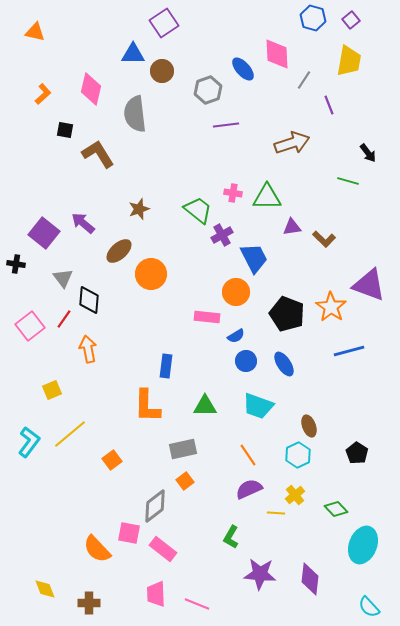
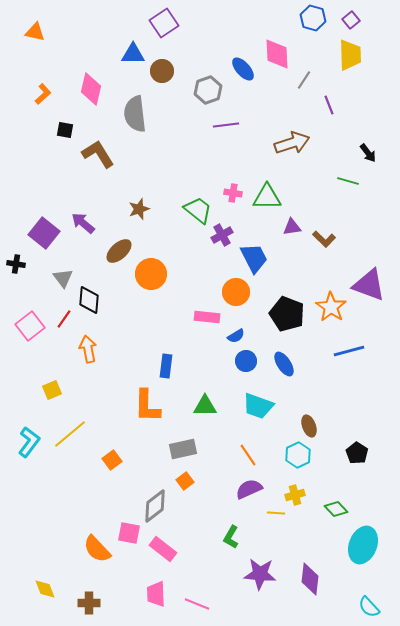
yellow trapezoid at (349, 61): moved 1 px right, 6 px up; rotated 12 degrees counterclockwise
yellow cross at (295, 495): rotated 24 degrees clockwise
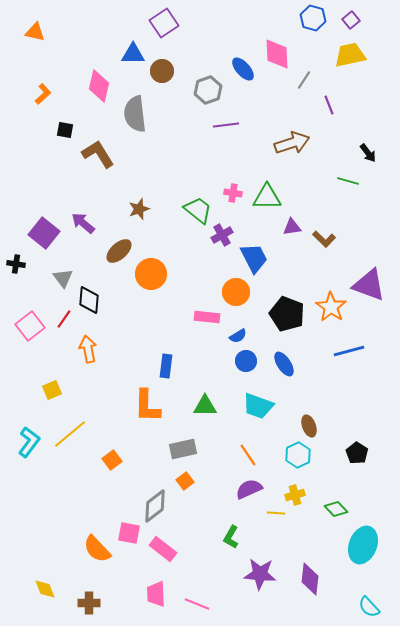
yellow trapezoid at (350, 55): rotated 100 degrees counterclockwise
pink diamond at (91, 89): moved 8 px right, 3 px up
blue semicircle at (236, 336): moved 2 px right
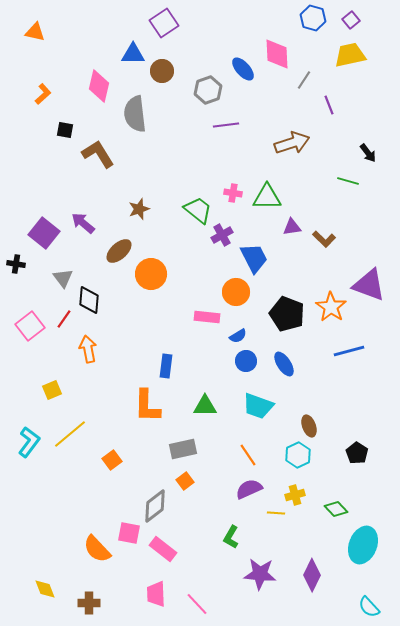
purple diamond at (310, 579): moved 2 px right, 4 px up; rotated 20 degrees clockwise
pink line at (197, 604): rotated 25 degrees clockwise
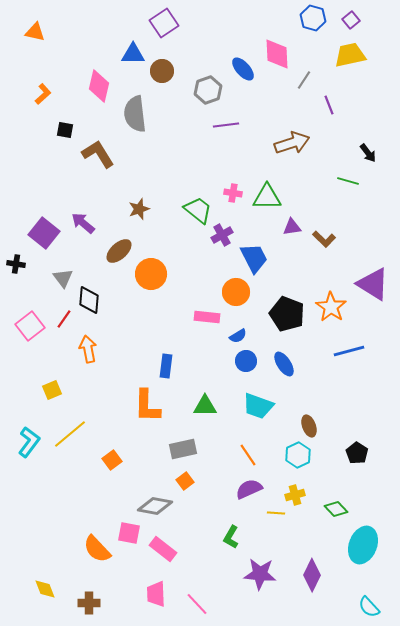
purple triangle at (369, 285): moved 4 px right, 1 px up; rotated 12 degrees clockwise
gray diamond at (155, 506): rotated 48 degrees clockwise
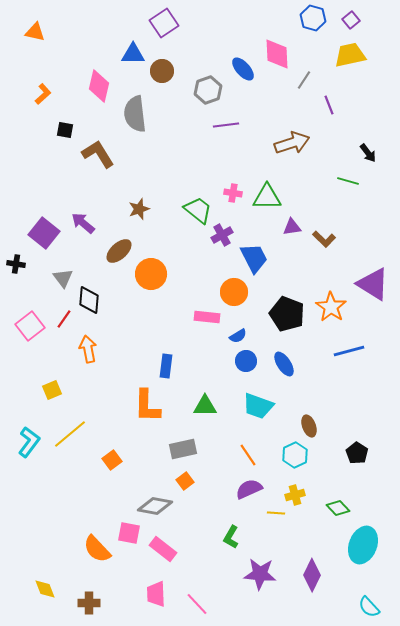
orange circle at (236, 292): moved 2 px left
cyan hexagon at (298, 455): moved 3 px left
green diamond at (336, 509): moved 2 px right, 1 px up
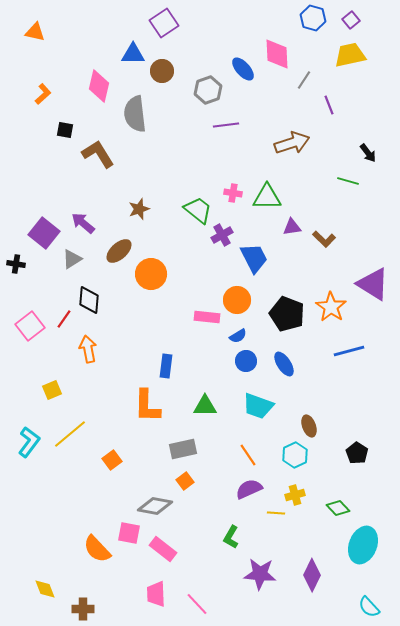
gray triangle at (63, 278): moved 9 px right, 19 px up; rotated 35 degrees clockwise
orange circle at (234, 292): moved 3 px right, 8 px down
brown cross at (89, 603): moved 6 px left, 6 px down
